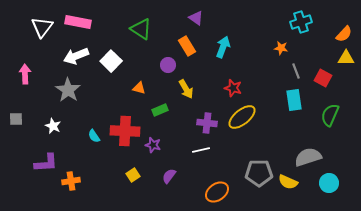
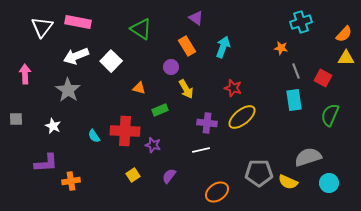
purple circle: moved 3 px right, 2 px down
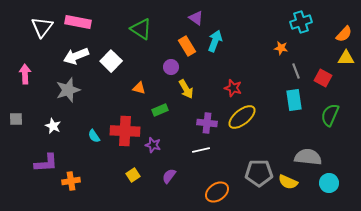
cyan arrow: moved 8 px left, 6 px up
gray star: rotated 20 degrees clockwise
gray semicircle: rotated 24 degrees clockwise
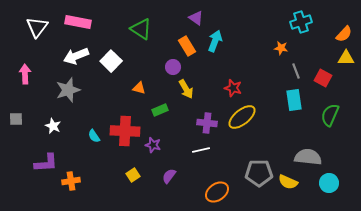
white triangle: moved 5 px left
purple circle: moved 2 px right
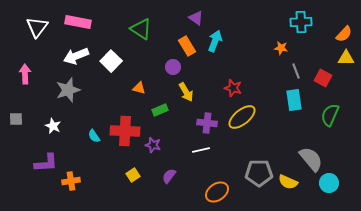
cyan cross: rotated 15 degrees clockwise
yellow arrow: moved 3 px down
gray semicircle: moved 3 px right, 2 px down; rotated 44 degrees clockwise
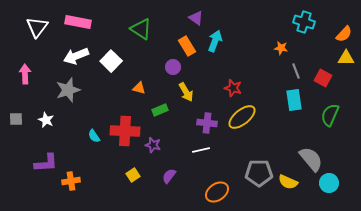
cyan cross: moved 3 px right; rotated 20 degrees clockwise
white star: moved 7 px left, 6 px up
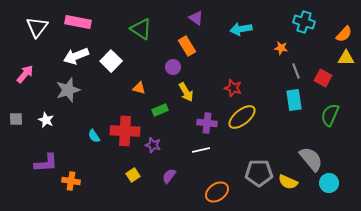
cyan arrow: moved 26 px right, 12 px up; rotated 120 degrees counterclockwise
pink arrow: rotated 42 degrees clockwise
orange cross: rotated 18 degrees clockwise
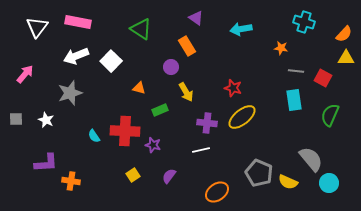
purple circle: moved 2 px left
gray line: rotated 63 degrees counterclockwise
gray star: moved 2 px right, 3 px down
gray pentagon: rotated 24 degrees clockwise
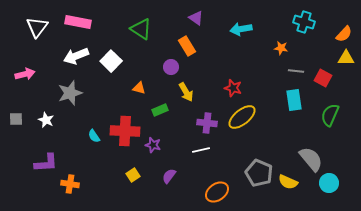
pink arrow: rotated 36 degrees clockwise
orange cross: moved 1 px left, 3 px down
